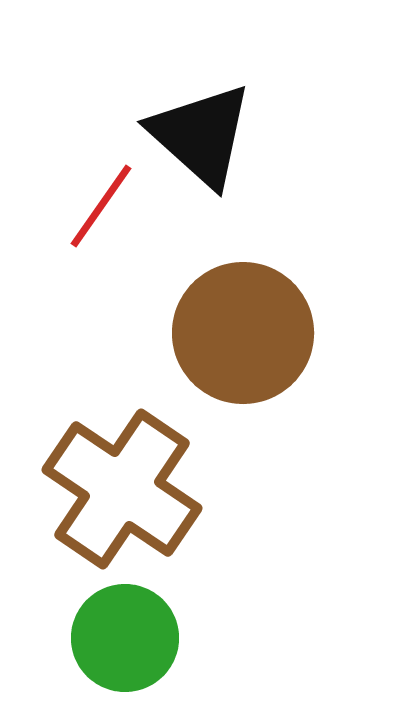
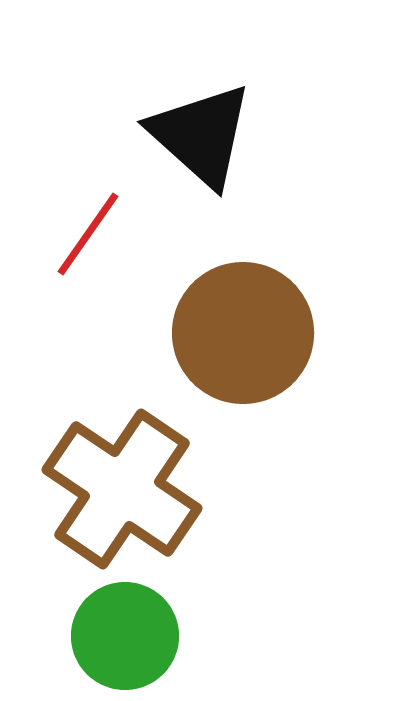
red line: moved 13 px left, 28 px down
green circle: moved 2 px up
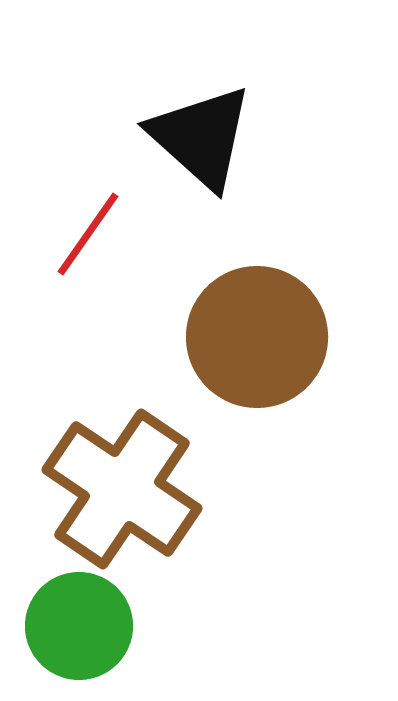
black triangle: moved 2 px down
brown circle: moved 14 px right, 4 px down
green circle: moved 46 px left, 10 px up
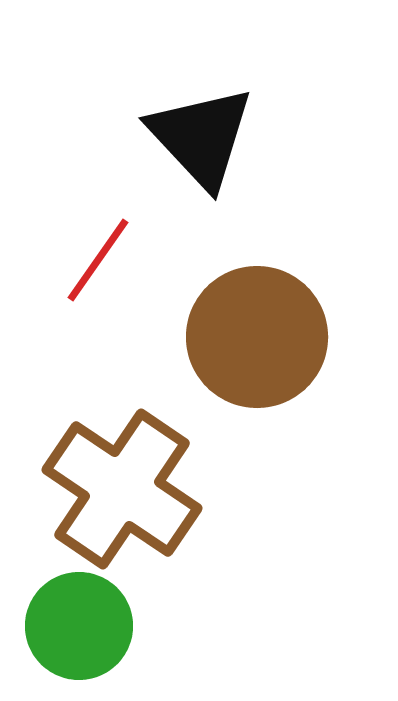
black triangle: rotated 5 degrees clockwise
red line: moved 10 px right, 26 px down
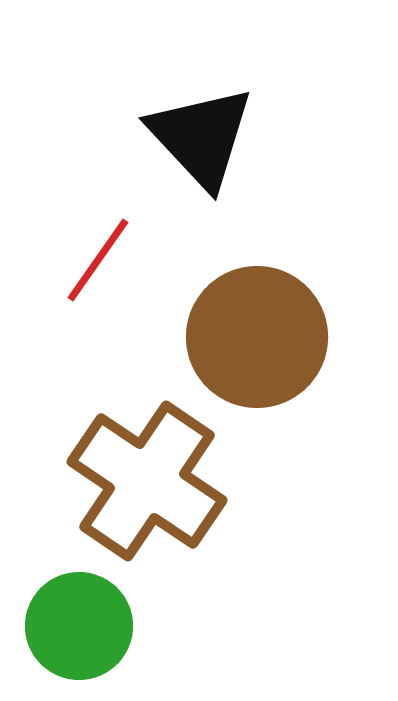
brown cross: moved 25 px right, 8 px up
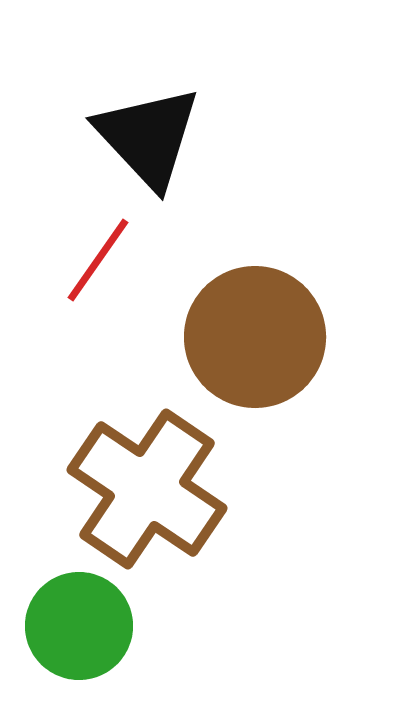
black triangle: moved 53 px left
brown circle: moved 2 px left
brown cross: moved 8 px down
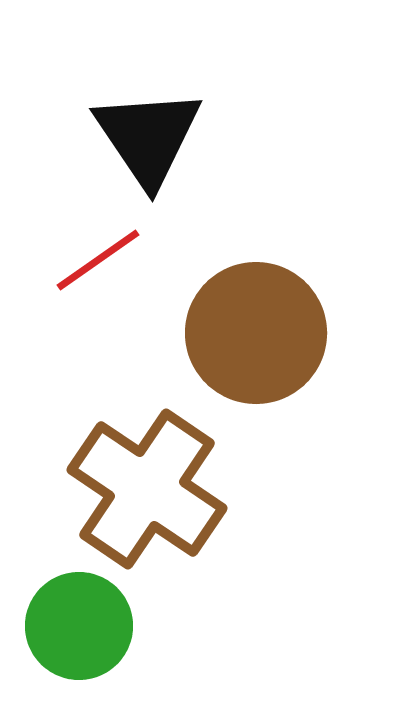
black triangle: rotated 9 degrees clockwise
red line: rotated 20 degrees clockwise
brown circle: moved 1 px right, 4 px up
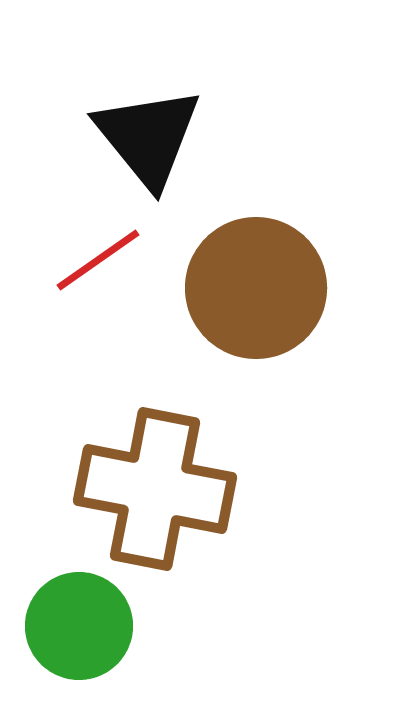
black triangle: rotated 5 degrees counterclockwise
brown circle: moved 45 px up
brown cross: moved 8 px right; rotated 23 degrees counterclockwise
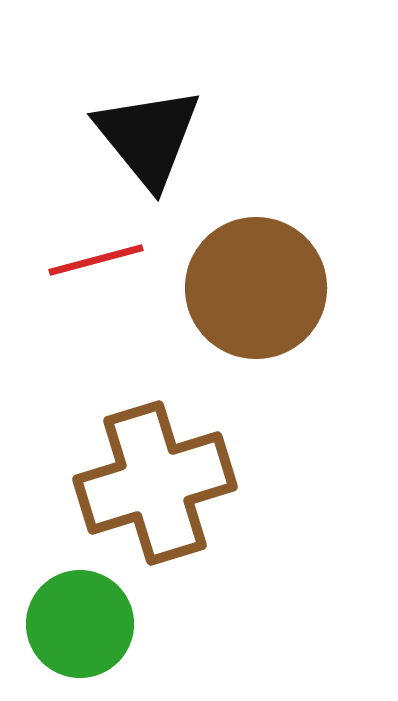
red line: moved 2 px left; rotated 20 degrees clockwise
brown cross: moved 6 px up; rotated 28 degrees counterclockwise
green circle: moved 1 px right, 2 px up
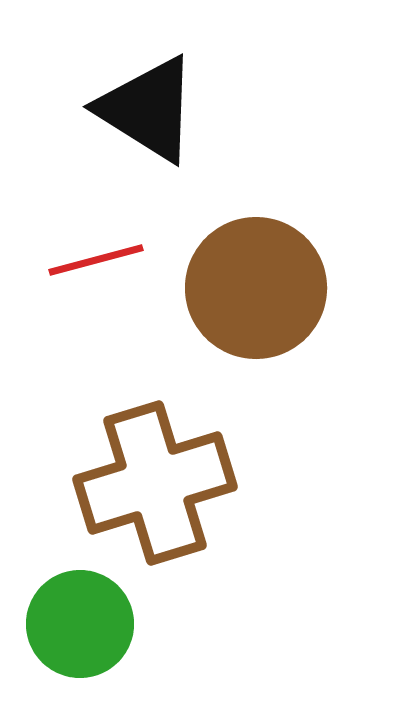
black triangle: moved 28 px up; rotated 19 degrees counterclockwise
